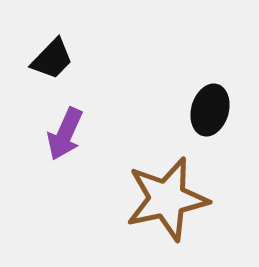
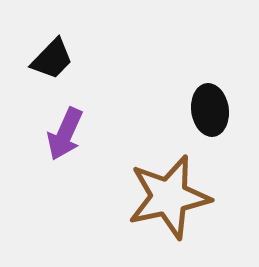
black ellipse: rotated 24 degrees counterclockwise
brown star: moved 2 px right, 2 px up
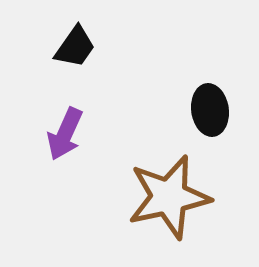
black trapezoid: moved 23 px right, 12 px up; rotated 9 degrees counterclockwise
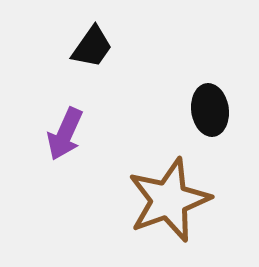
black trapezoid: moved 17 px right
brown star: moved 3 px down; rotated 8 degrees counterclockwise
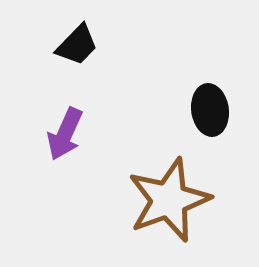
black trapezoid: moved 15 px left, 2 px up; rotated 9 degrees clockwise
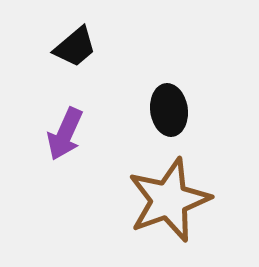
black trapezoid: moved 2 px left, 2 px down; rotated 6 degrees clockwise
black ellipse: moved 41 px left
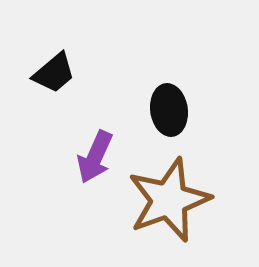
black trapezoid: moved 21 px left, 26 px down
purple arrow: moved 30 px right, 23 px down
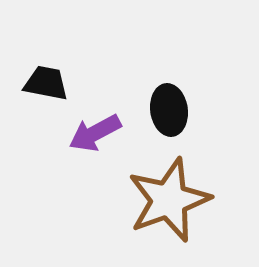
black trapezoid: moved 8 px left, 10 px down; rotated 129 degrees counterclockwise
purple arrow: moved 24 px up; rotated 38 degrees clockwise
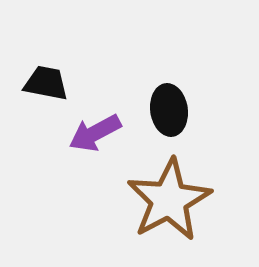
brown star: rotated 8 degrees counterclockwise
